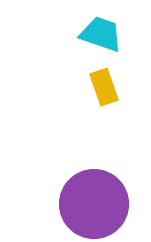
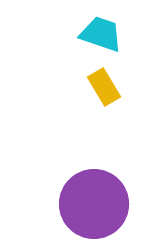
yellow rectangle: rotated 12 degrees counterclockwise
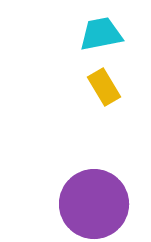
cyan trapezoid: rotated 30 degrees counterclockwise
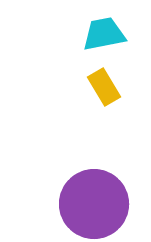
cyan trapezoid: moved 3 px right
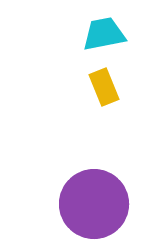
yellow rectangle: rotated 9 degrees clockwise
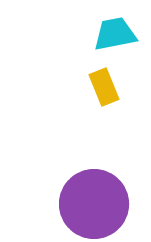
cyan trapezoid: moved 11 px right
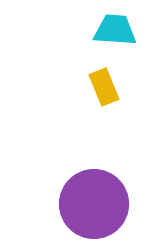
cyan trapezoid: moved 4 px up; rotated 15 degrees clockwise
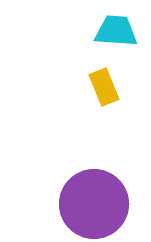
cyan trapezoid: moved 1 px right, 1 px down
